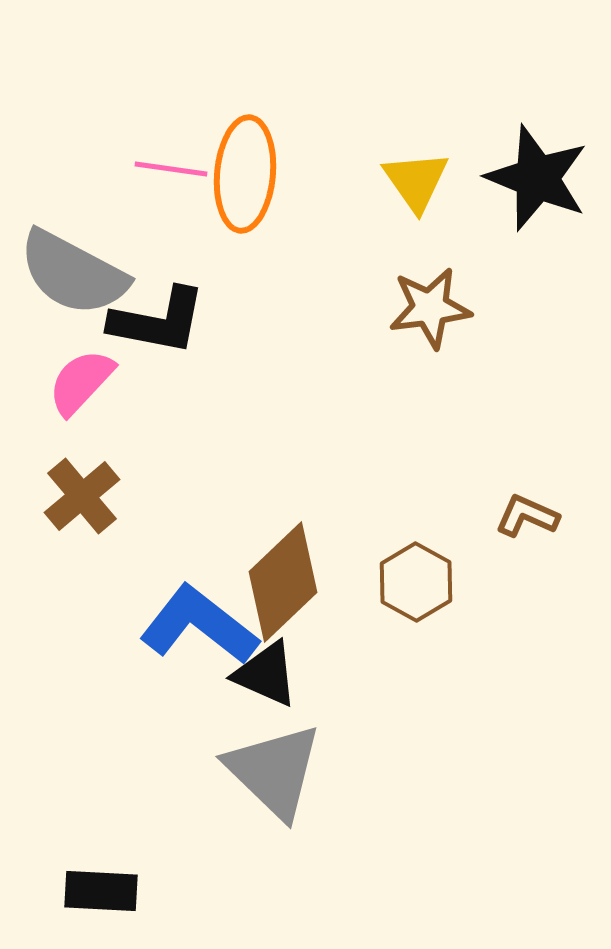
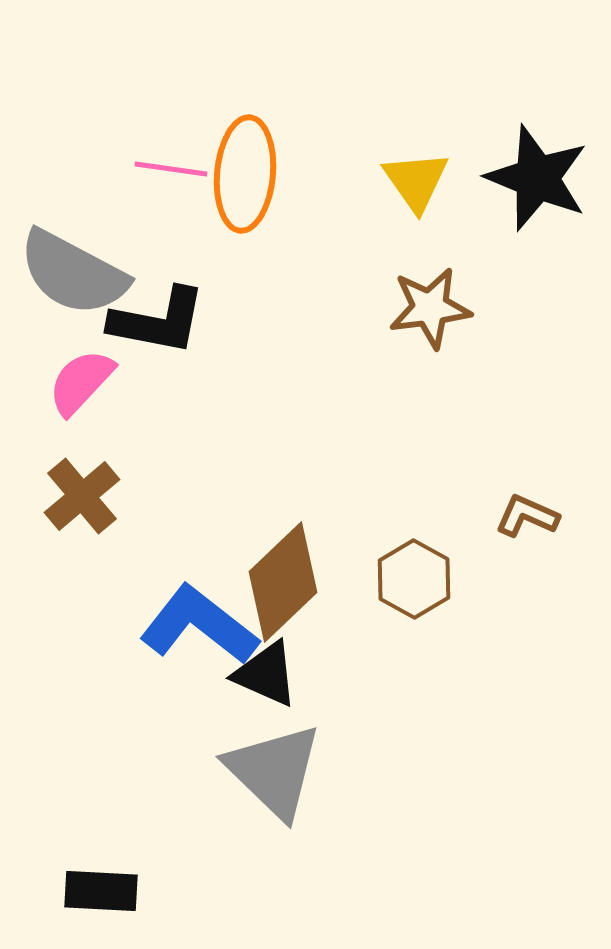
brown hexagon: moved 2 px left, 3 px up
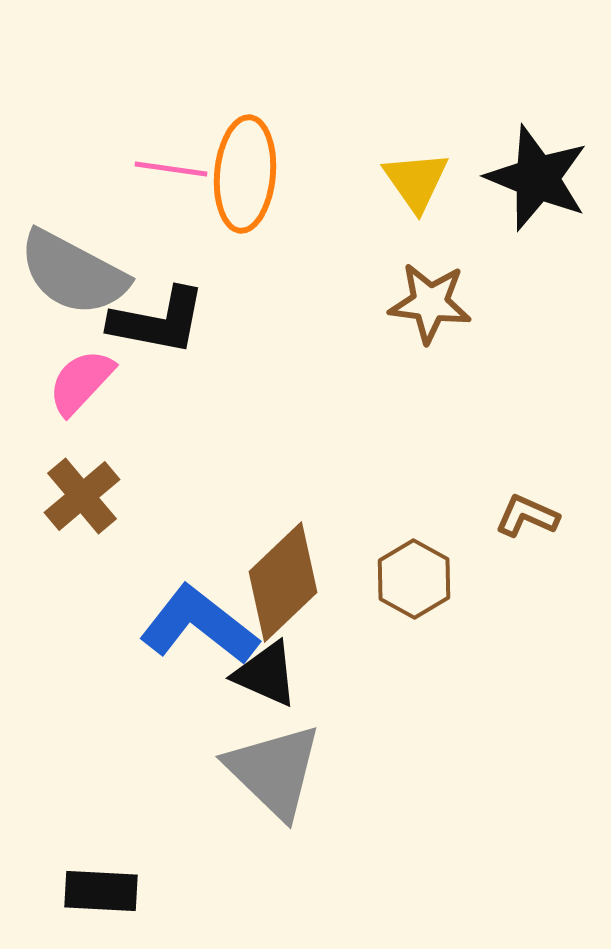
brown star: moved 5 px up; rotated 14 degrees clockwise
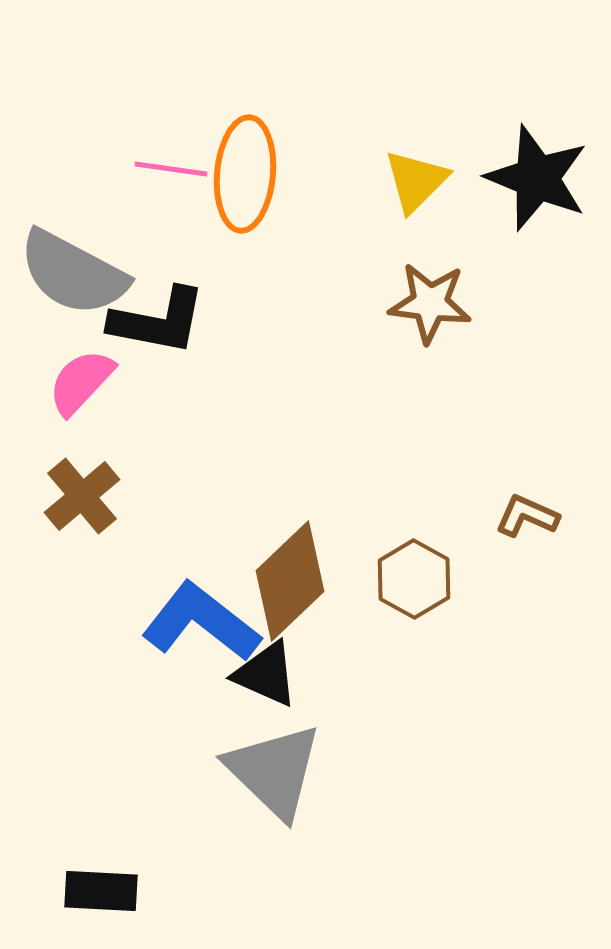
yellow triangle: rotated 20 degrees clockwise
brown diamond: moved 7 px right, 1 px up
blue L-shape: moved 2 px right, 3 px up
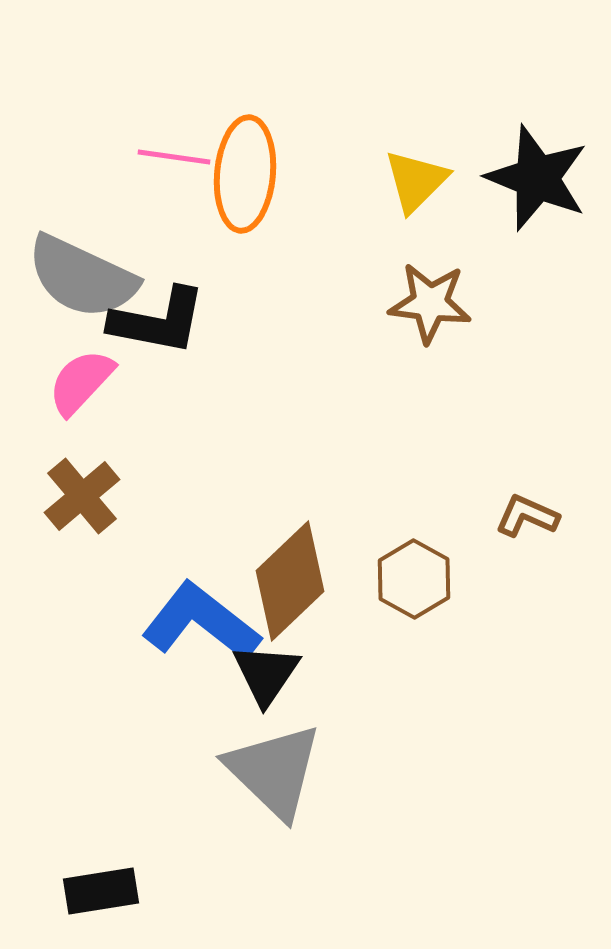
pink line: moved 3 px right, 12 px up
gray semicircle: moved 9 px right, 4 px down; rotated 3 degrees counterclockwise
black triangle: rotated 40 degrees clockwise
black rectangle: rotated 12 degrees counterclockwise
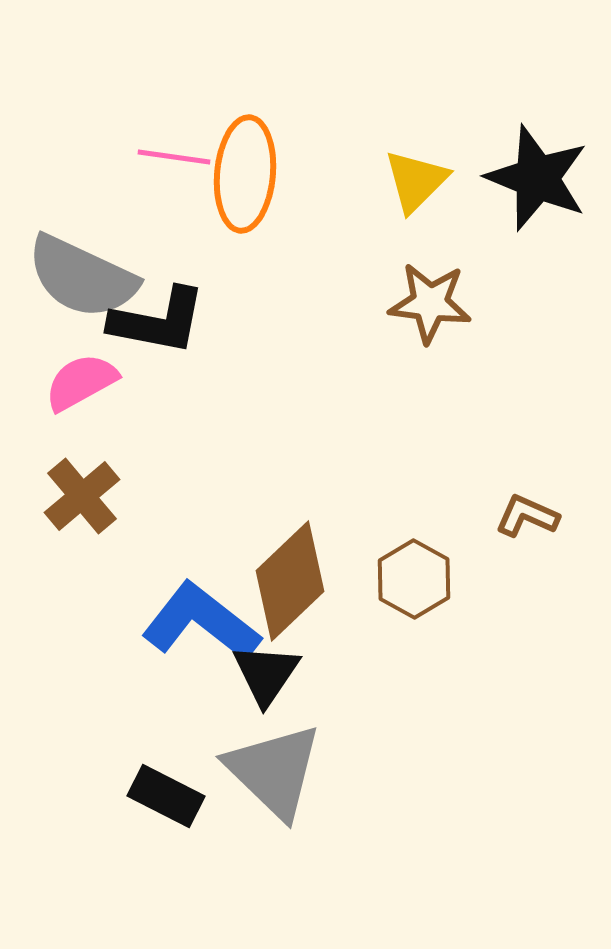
pink semicircle: rotated 18 degrees clockwise
black rectangle: moved 65 px right, 95 px up; rotated 36 degrees clockwise
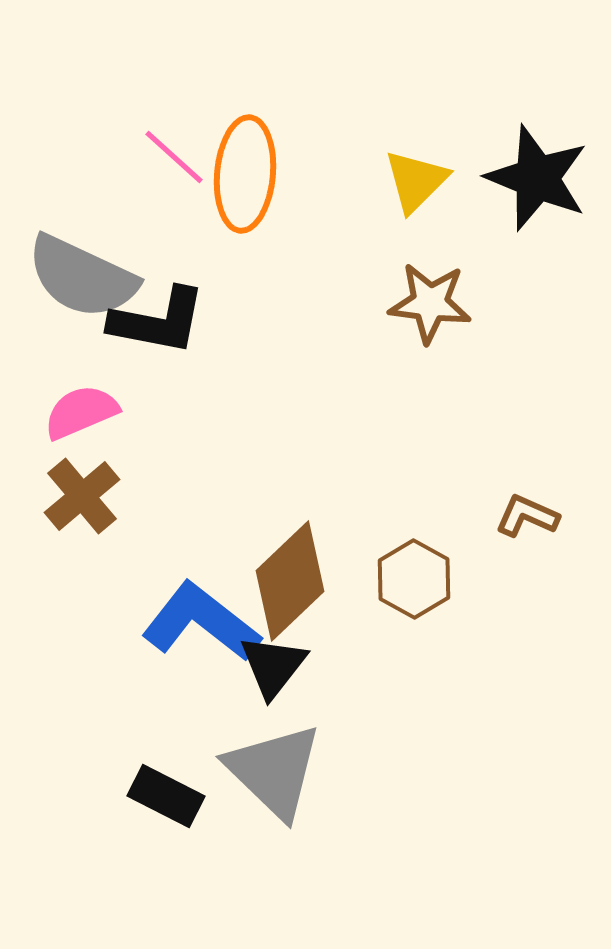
pink line: rotated 34 degrees clockwise
pink semicircle: moved 30 px down; rotated 6 degrees clockwise
black triangle: moved 7 px right, 8 px up; rotated 4 degrees clockwise
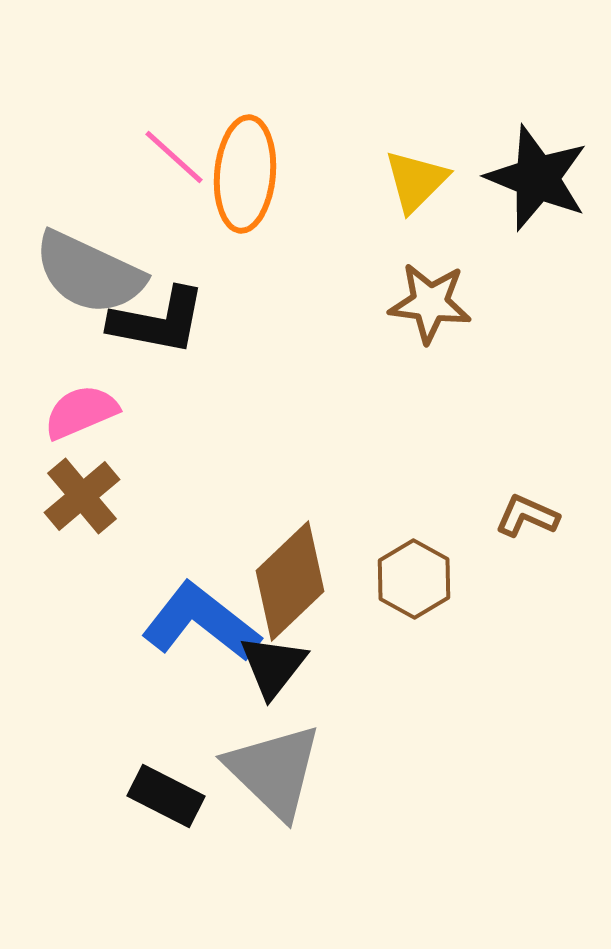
gray semicircle: moved 7 px right, 4 px up
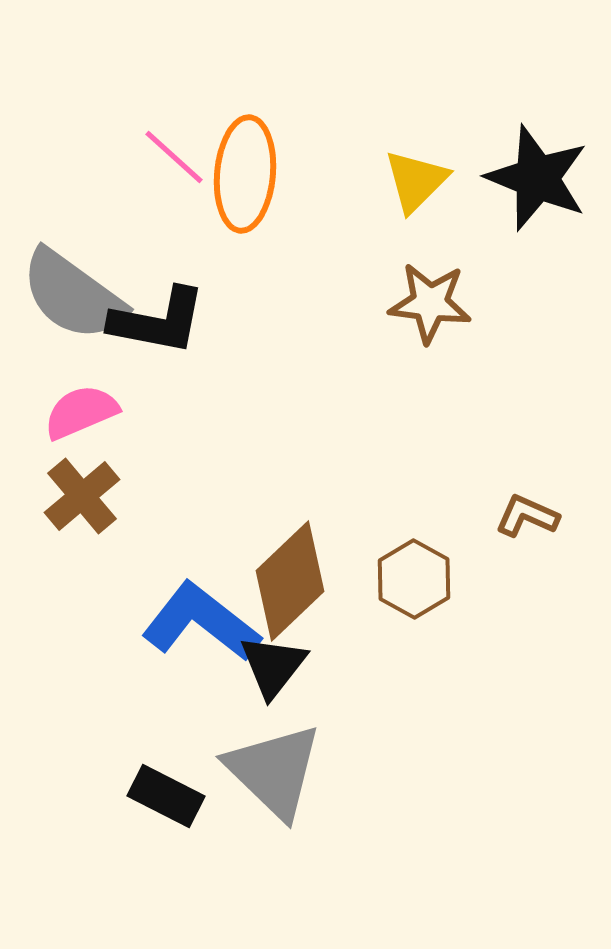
gray semicircle: moved 16 px left, 22 px down; rotated 11 degrees clockwise
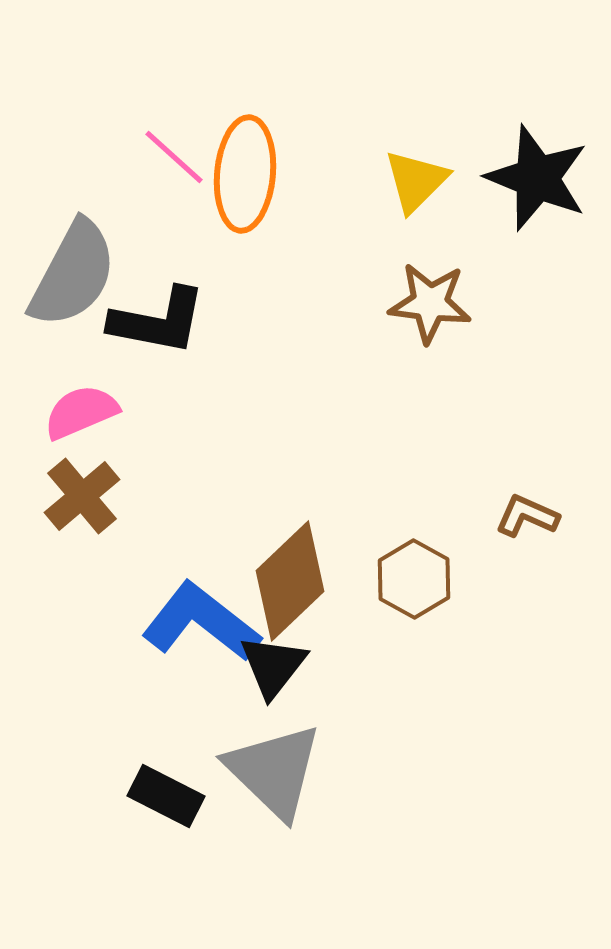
gray semicircle: moved 21 px up; rotated 98 degrees counterclockwise
